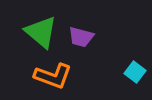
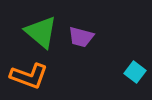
orange L-shape: moved 24 px left
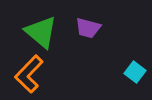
purple trapezoid: moved 7 px right, 9 px up
orange L-shape: moved 2 px up; rotated 114 degrees clockwise
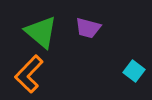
cyan square: moved 1 px left, 1 px up
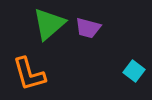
green triangle: moved 8 px right, 8 px up; rotated 39 degrees clockwise
orange L-shape: rotated 60 degrees counterclockwise
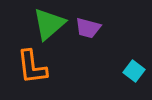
orange L-shape: moved 3 px right, 7 px up; rotated 9 degrees clockwise
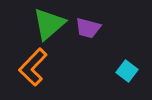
orange L-shape: moved 1 px right; rotated 51 degrees clockwise
cyan square: moved 7 px left
